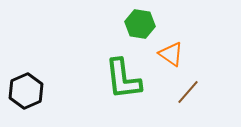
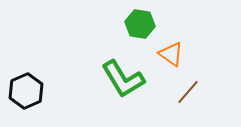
green L-shape: rotated 24 degrees counterclockwise
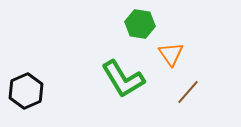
orange triangle: rotated 20 degrees clockwise
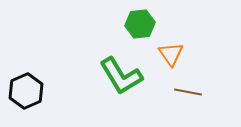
green hexagon: rotated 16 degrees counterclockwise
green L-shape: moved 2 px left, 3 px up
brown line: rotated 60 degrees clockwise
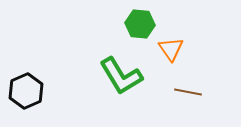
green hexagon: rotated 12 degrees clockwise
orange triangle: moved 5 px up
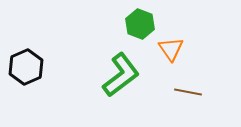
green hexagon: rotated 16 degrees clockwise
green L-shape: moved 1 px up; rotated 96 degrees counterclockwise
black hexagon: moved 24 px up
